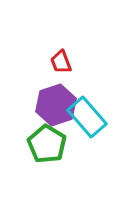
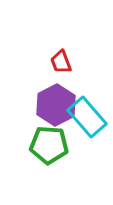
purple hexagon: rotated 9 degrees counterclockwise
green pentagon: moved 2 px right, 1 px down; rotated 27 degrees counterclockwise
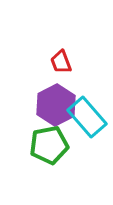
green pentagon: rotated 15 degrees counterclockwise
